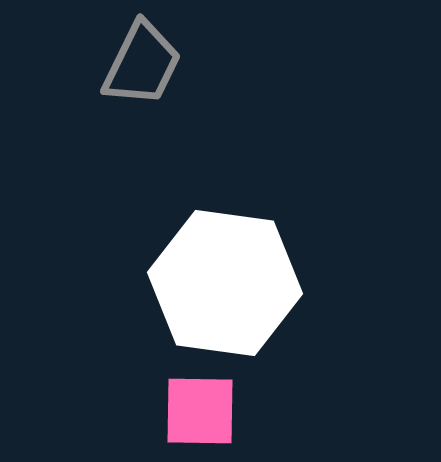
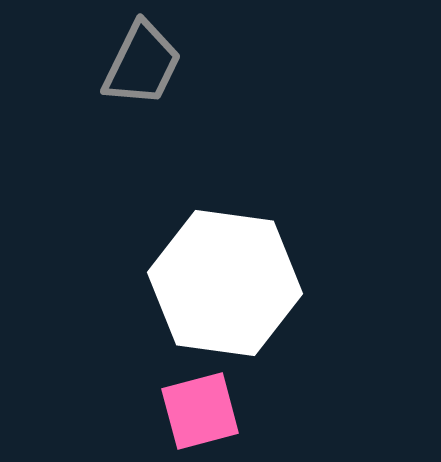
pink square: rotated 16 degrees counterclockwise
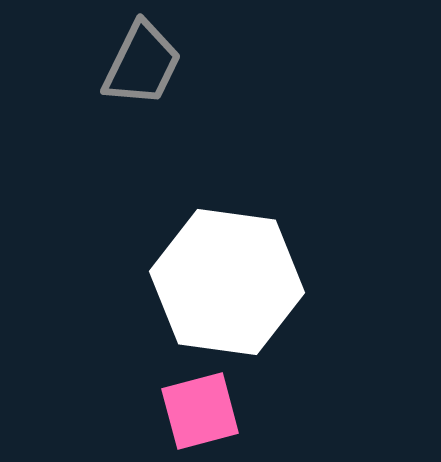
white hexagon: moved 2 px right, 1 px up
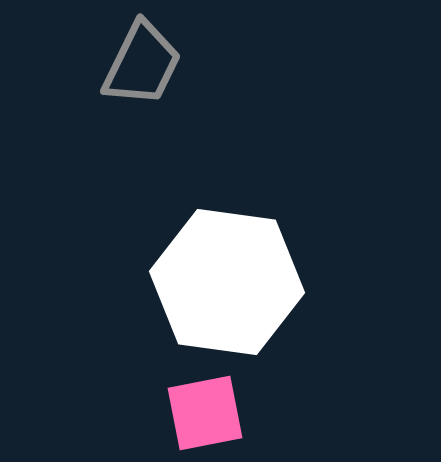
pink square: moved 5 px right, 2 px down; rotated 4 degrees clockwise
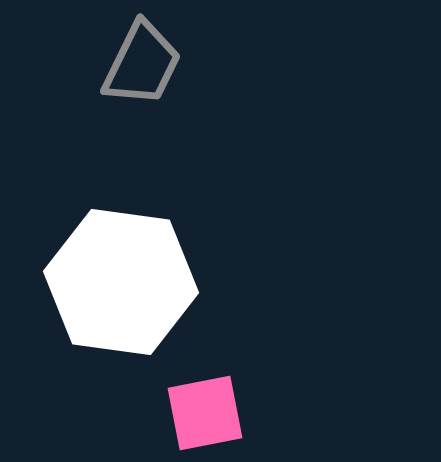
white hexagon: moved 106 px left
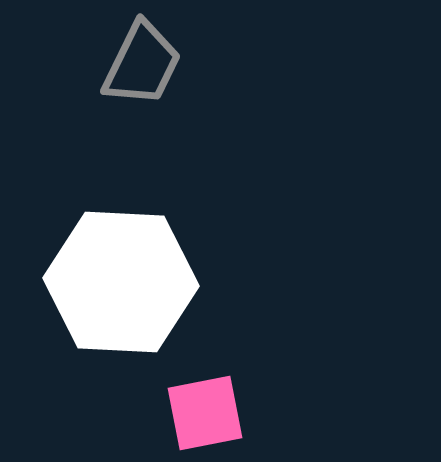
white hexagon: rotated 5 degrees counterclockwise
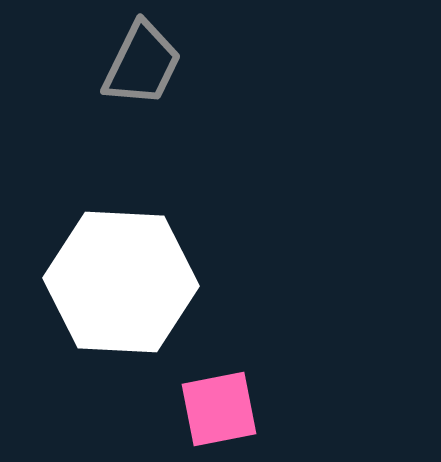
pink square: moved 14 px right, 4 px up
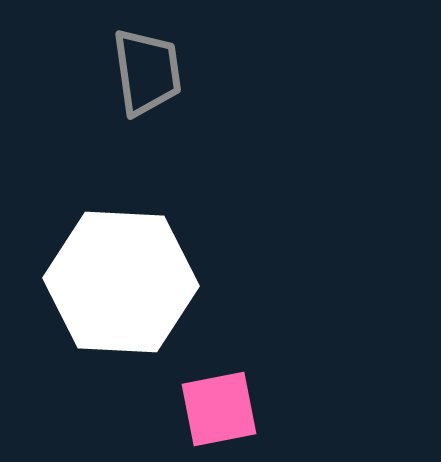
gray trapezoid: moved 5 px right, 8 px down; rotated 34 degrees counterclockwise
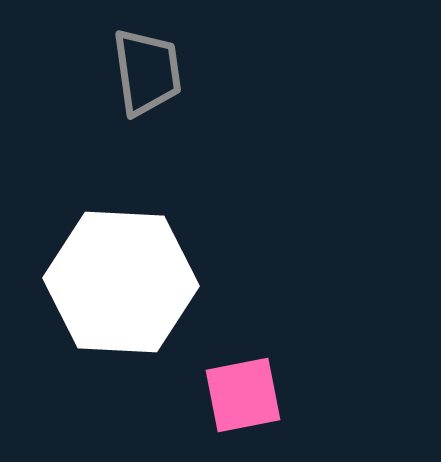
pink square: moved 24 px right, 14 px up
